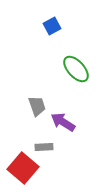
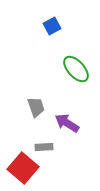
gray trapezoid: moved 1 px left, 1 px down
purple arrow: moved 4 px right, 1 px down
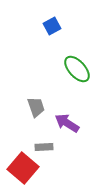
green ellipse: moved 1 px right
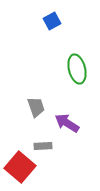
blue square: moved 5 px up
green ellipse: rotated 28 degrees clockwise
gray rectangle: moved 1 px left, 1 px up
red square: moved 3 px left, 1 px up
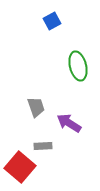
green ellipse: moved 1 px right, 3 px up
purple arrow: moved 2 px right
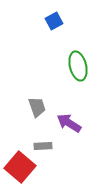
blue square: moved 2 px right
gray trapezoid: moved 1 px right
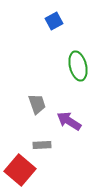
gray trapezoid: moved 3 px up
purple arrow: moved 2 px up
gray rectangle: moved 1 px left, 1 px up
red square: moved 3 px down
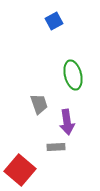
green ellipse: moved 5 px left, 9 px down
gray trapezoid: moved 2 px right
purple arrow: moved 2 px left, 1 px down; rotated 130 degrees counterclockwise
gray rectangle: moved 14 px right, 2 px down
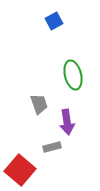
gray rectangle: moved 4 px left; rotated 12 degrees counterclockwise
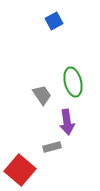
green ellipse: moved 7 px down
gray trapezoid: moved 3 px right, 9 px up; rotated 15 degrees counterclockwise
